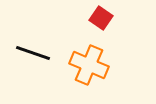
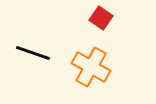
orange cross: moved 2 px right, 2 px down; rotated 6 degrees clockwise
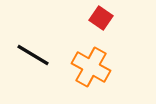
black line: moved 2 px down; rotated 12 degrees clockwise
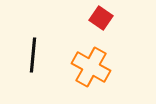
black line: rotated 64 degrees clockwise
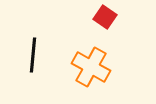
red square: moved 4 px right, 1 px up
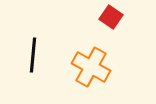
red square: moved 6 px right
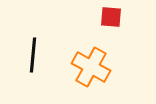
red square: rotated 30 degrees counterclockwise
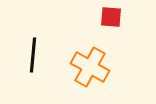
orange cross: moved 1 px left
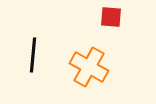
orange cross: moved 1 px left
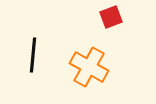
red square: rotated 25 degrees counterclockwise
